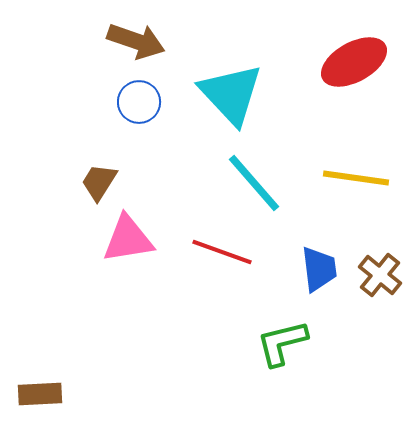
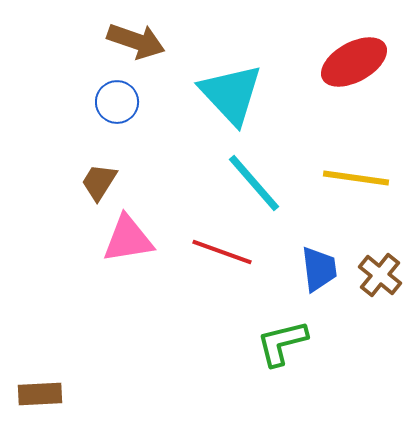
blue circle: moved 22 px left
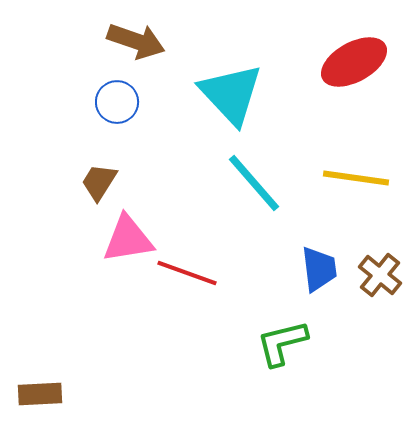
red line: moved 35 px left, 21 px down
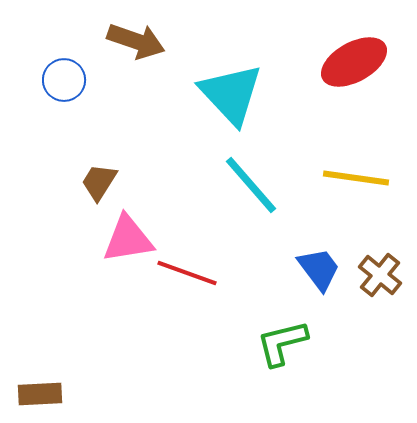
blue circle: moved 53 px left, 22 px up
cyan line: moved 3 px left, 2 px down
blue trapezoid: rotated 30 degrees counterclockwise
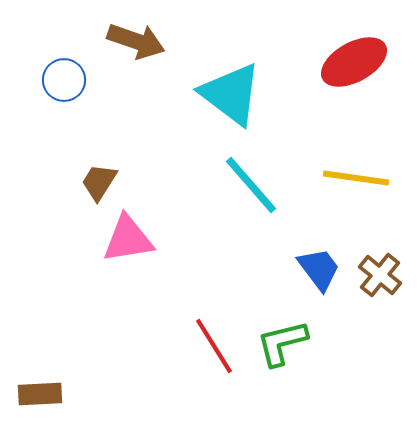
cyan triangle: rotated 10 degrees counterclockwise
red line: moved 27 px right, 73 px down; rotated 38 degrees clockwise
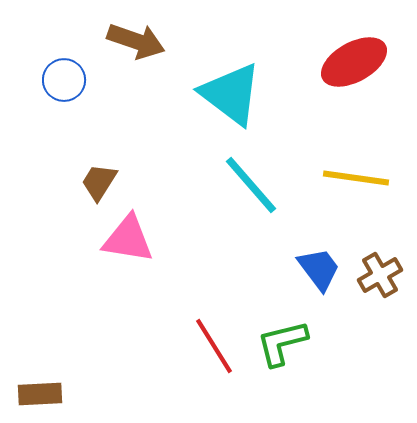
pink triangle: rotated 18 degrees clockwise
brown cross: rotated 21 degrees clockwise
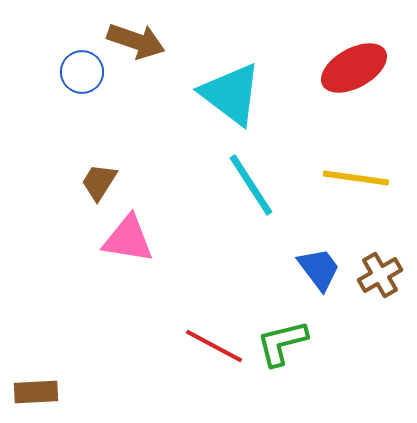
red ellipse: moved 6 px down
blue circle: moved 18 px right, 8 px up
cyan line: rotated 8 degrees clockwise
red line: rotated 30 degrees counterclockwise
brown rectangle: moved 4 px left, 2 px up
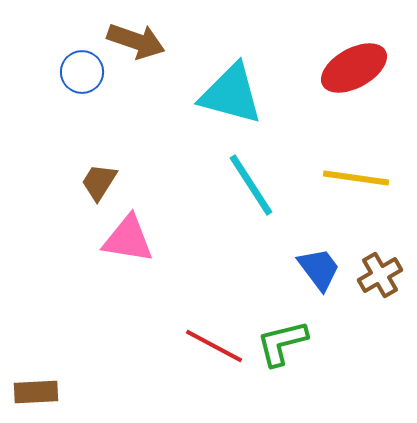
cyan triangle: rotated 22 degrees counterclockwise
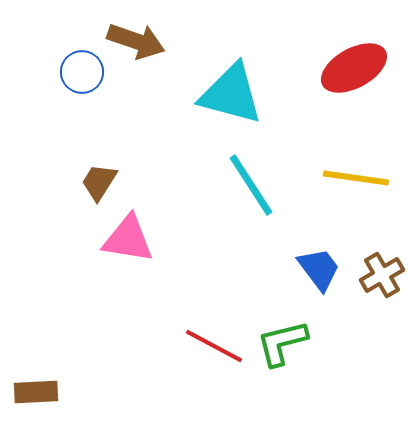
brown cross: moved 2 px right
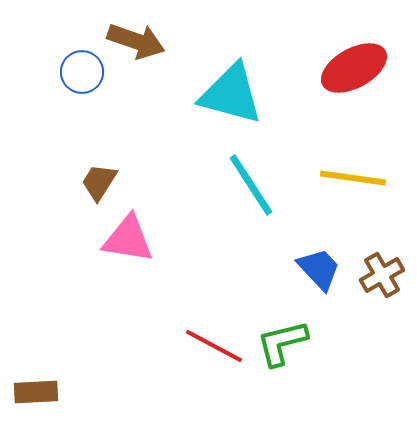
yellow line: moved 3 px left
blue trapezoid: rotated 6 degrees counterclockwise
